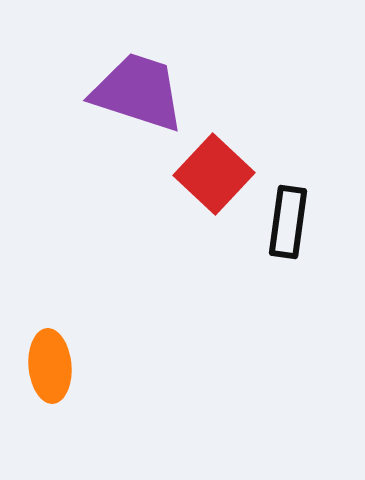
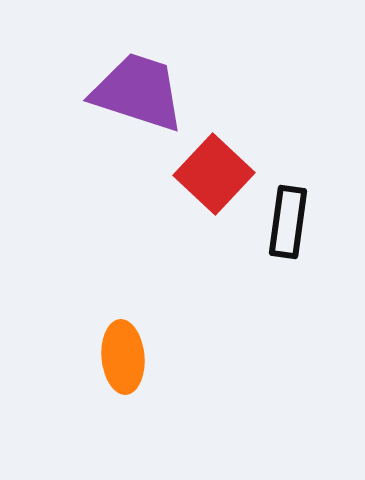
orange ellipse: moved 73 px right, 9 px up
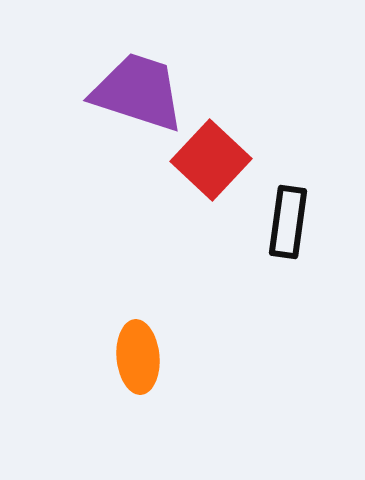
red square: moved 3 px left, 14 px up
orange ellipse: moved 15 px right
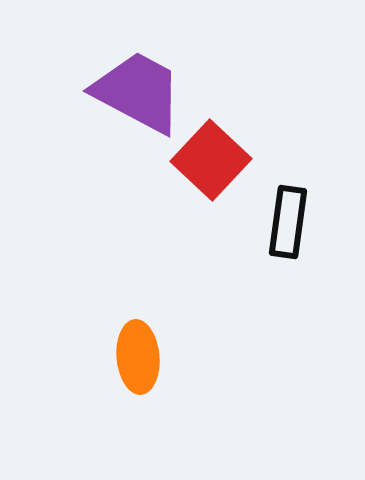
purple trapezoid: rotated 10 degrees clockwise
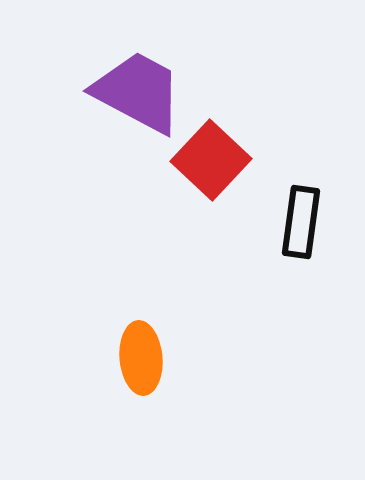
black rectangle: moved 13 px right
orange ellipse: moved 3 px right, 1 px down
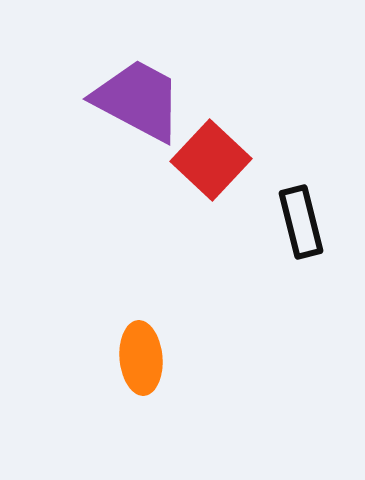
purple trapezoid: moved 8 px down
black rectangle: rotated 22 degrees counterclockwise
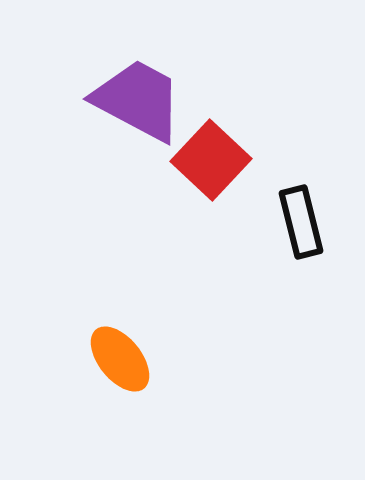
orange ellipse: moved 21 px left, 1 px down; rotated 34 degrees counterclockwise
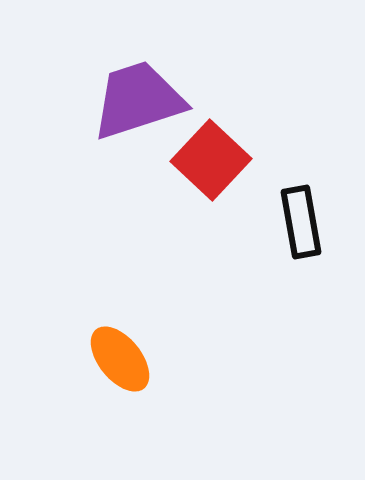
purple trapezoid: rotated 46 degrees counterclockwise
black rectangle: rotated 4 degrees clockwise
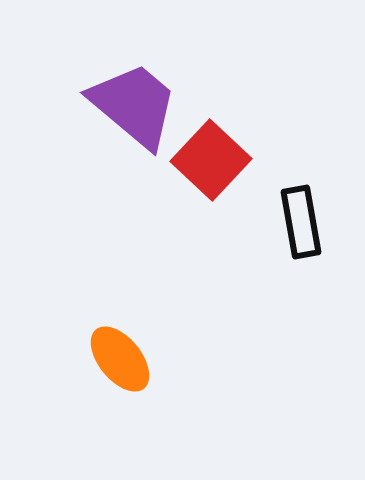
purple trapezoid: moved 4 px left, 5 px down; rotated 58 degrees clockwise
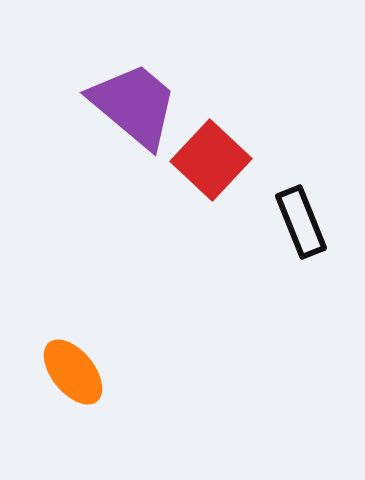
black rectangle: rotated 12 degrees counterclockwise
orange ellipse: moved 47 px left, 13 px down
